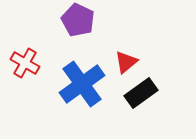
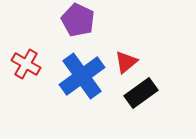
red cross: moved 1 px right, 1 px down
blue cross: moved 8 px up
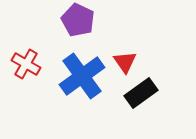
red triangle: moved 1 px left; rotated 25 degrees counterclockwise
